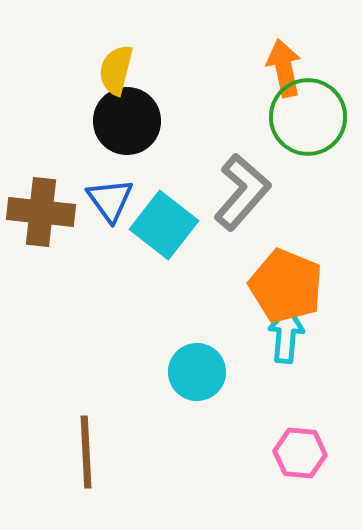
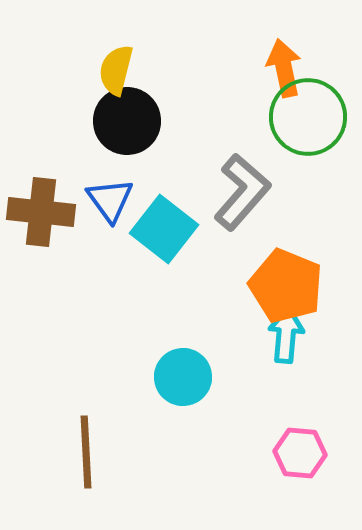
cyan square: moved 4 px down
cyan circle: moved 14 px left, 5 px down
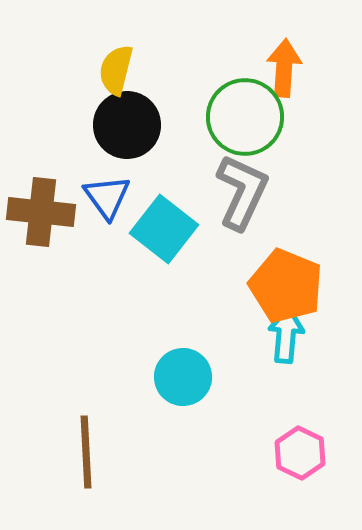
orange arrow: rotated 16 degrees clockwise
green circle: moved 63 px left
black circle: moved 4 px down
gray L-shape: rotated 16 degrees counterclockwise
blue triangle: moved 3 px left, 3 px up
pink hexagon: rotated 21 degrees clockwise
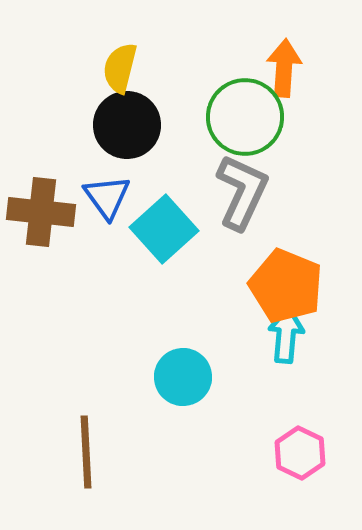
yellow semicircle: moved 4 px right, 2 px up
cyan square: rotated 10 degrees clockwise
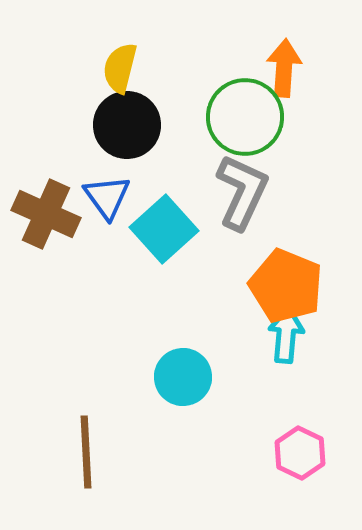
brown cross: moved 5 px right, 2 px down; rotated 18 degrees clockwise
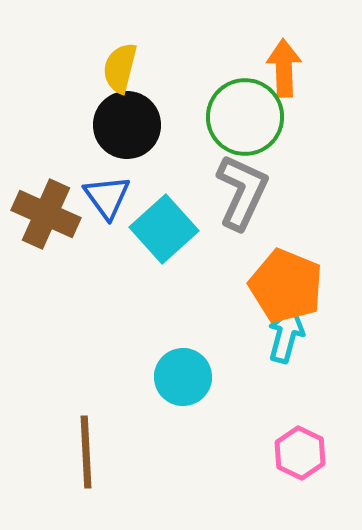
orange arrow: rotated 6 degrees counterclockwise
cyan arrow: rotated 10 degrees clockwise
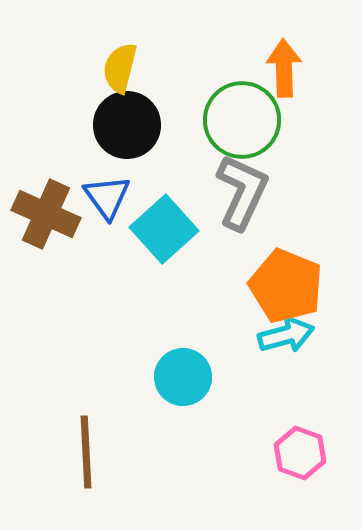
green circle: moved 3 px left, 3 px down
cyan arrow: rotated 60 degrees clockwise
pink hexagon: rotated 6 degrees counterclockwise
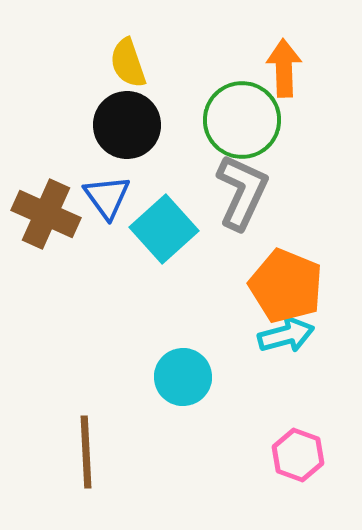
yellow semicircle: moved 8 px right, 5 px up; rotated 33 degrees counterclockwise
pink hexagon: moved 2 px left, 2 px down
